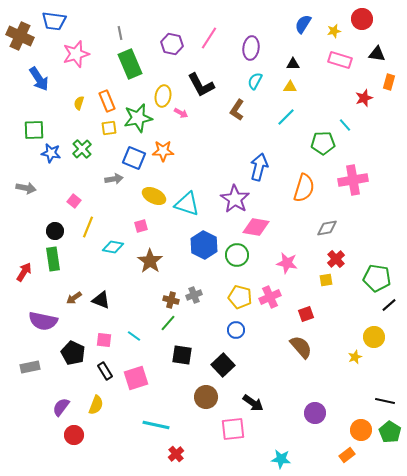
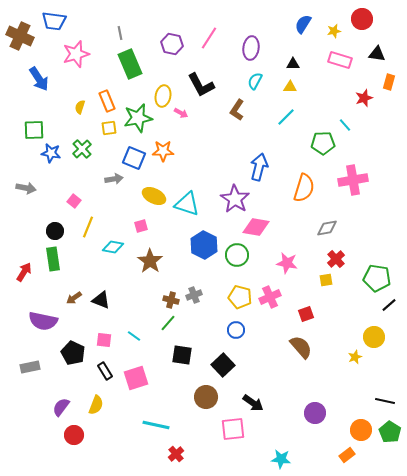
yellow semicircle at (79, 103): moved 1 px right, 4 px down
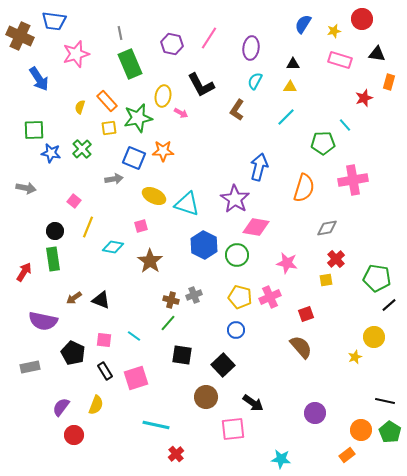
orange rectangle at (107, 101): rotated 20 degrees counterclockwise
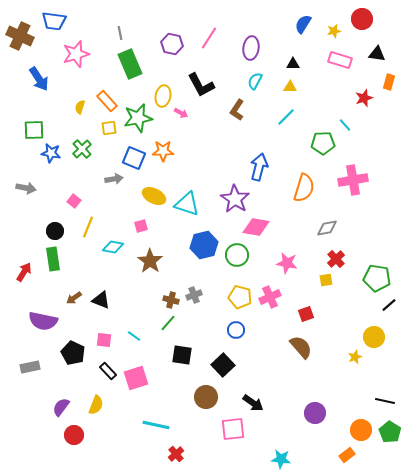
blue hexagon at (204, 245): rotated 20 degrees clockwise
black rectangle at (105, 371): moved 3 px right; rotated 12 degrees counterclockwise
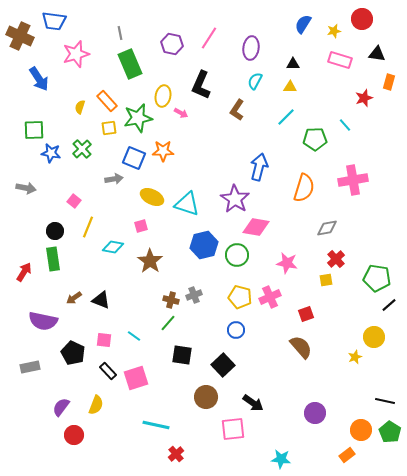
black L-shape at (201, 85): rotated 52 degrees clockwise
green pentagon at (323, 143): moved 8 px left, 4 px up
yellow ellipse at (154, 196): moved 2 px left, 1 px down
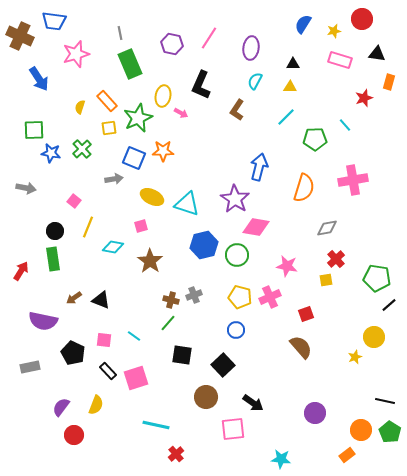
green star at (138, 118): rotated 12 degrees counterclockwise
pink star at (287, 263): moved 3 px down
red arrow at (24, 272): moved 3 px left, 1 px up
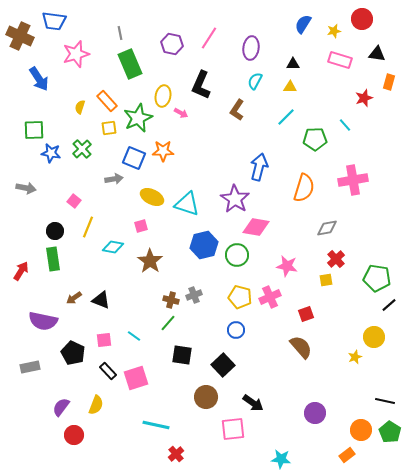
pink square at (104, 340): rotated 14 degrees counterclockwise
